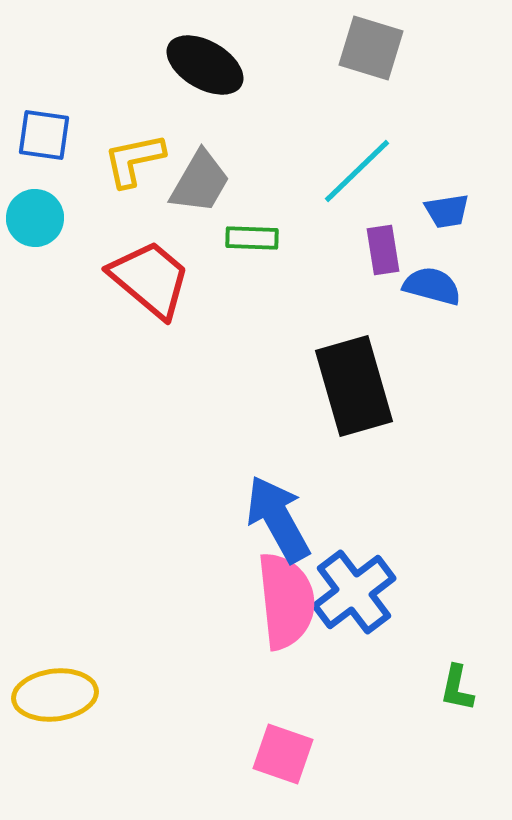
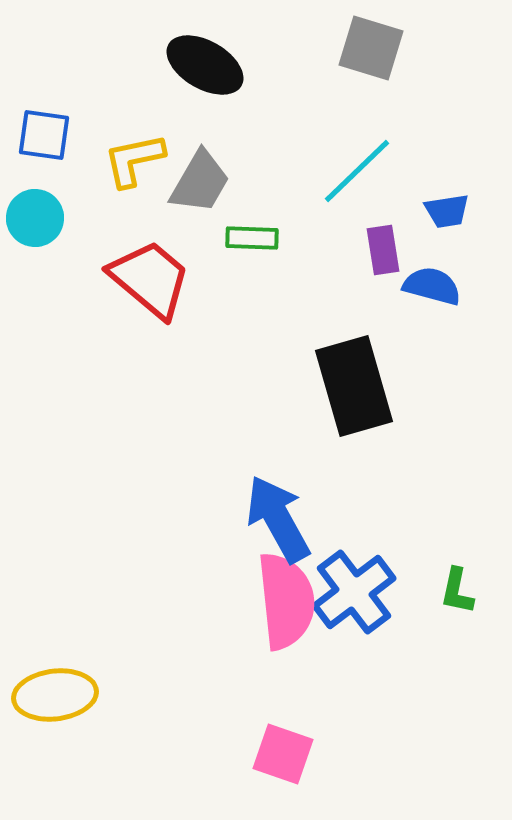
green L-shape: moved 97 px up
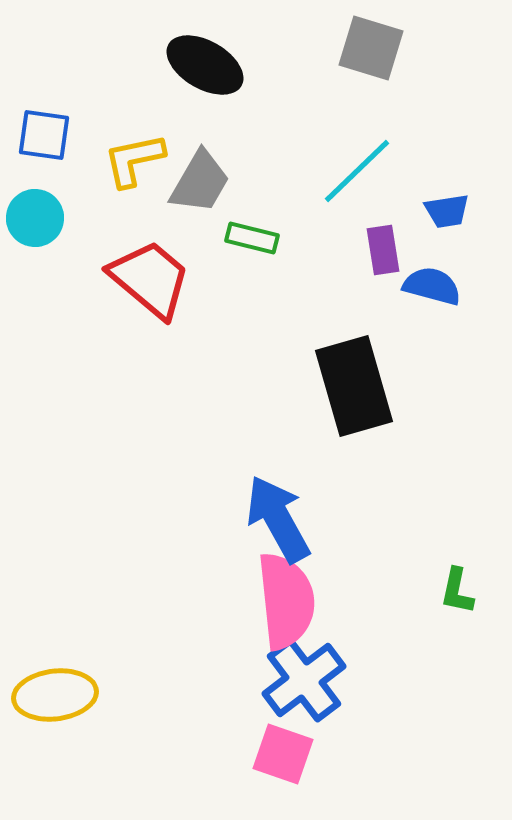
green rectangle: rotated 12 degrees clockwise
blue cross: moved 50 px left, 88 px down
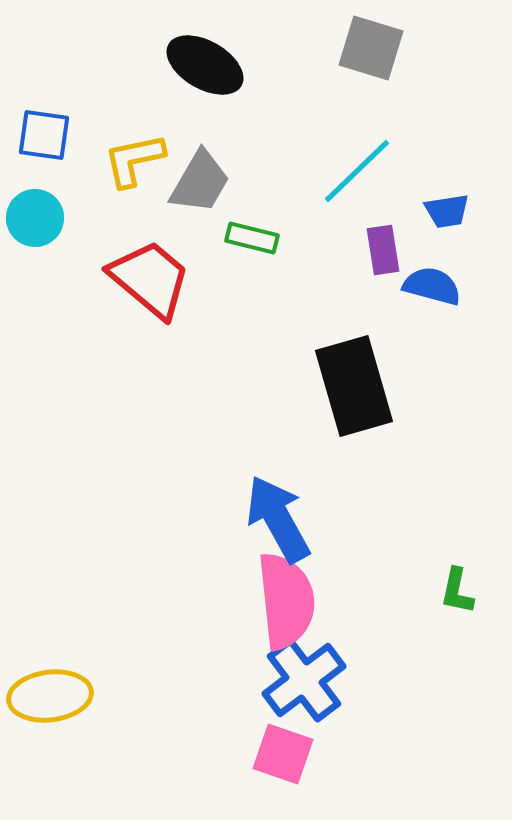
yellow ellipse: moved 5 px left, 1 px down
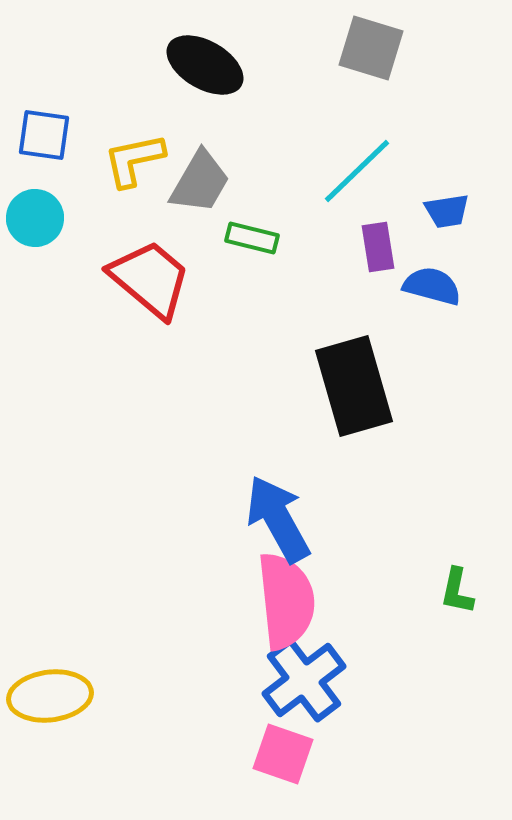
purple rectangle: moved 5 px left, 3 px up
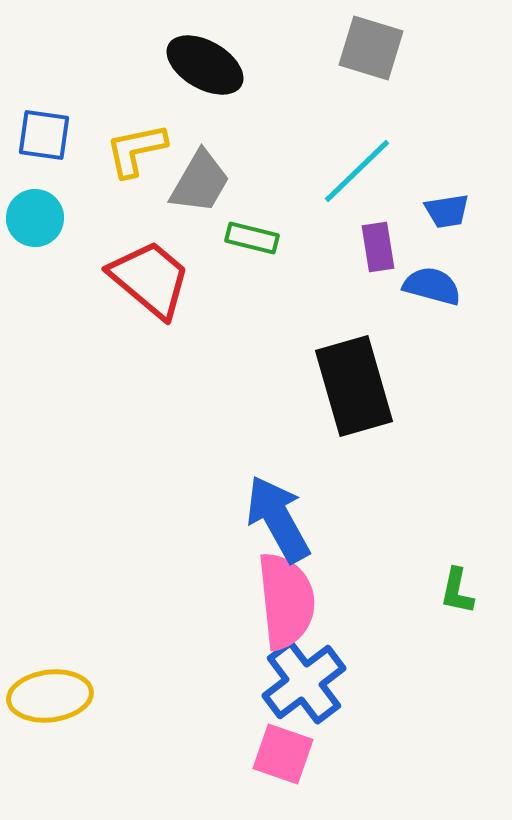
yellow L-shape: moved 2 px right, 10 px up
blue cross: moved 2 px down
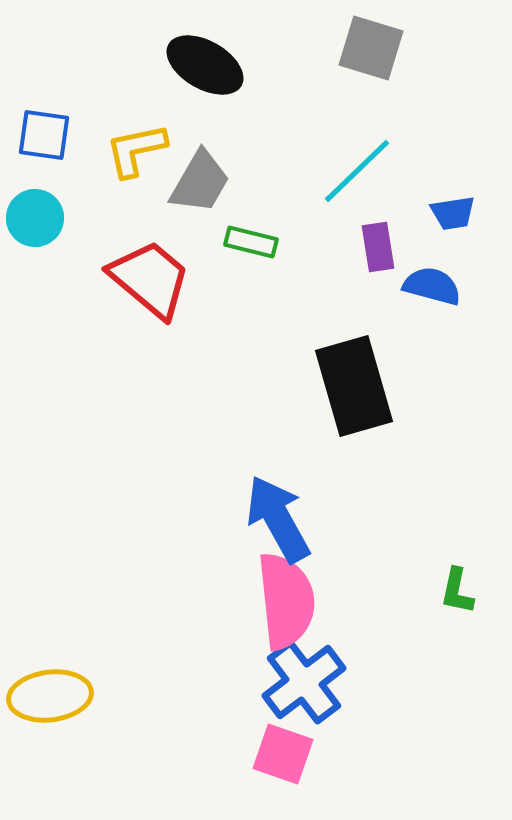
blue trapezoid: moved 6 px right, 2 px down
green rectangle: moved 1 px left, 4 px down
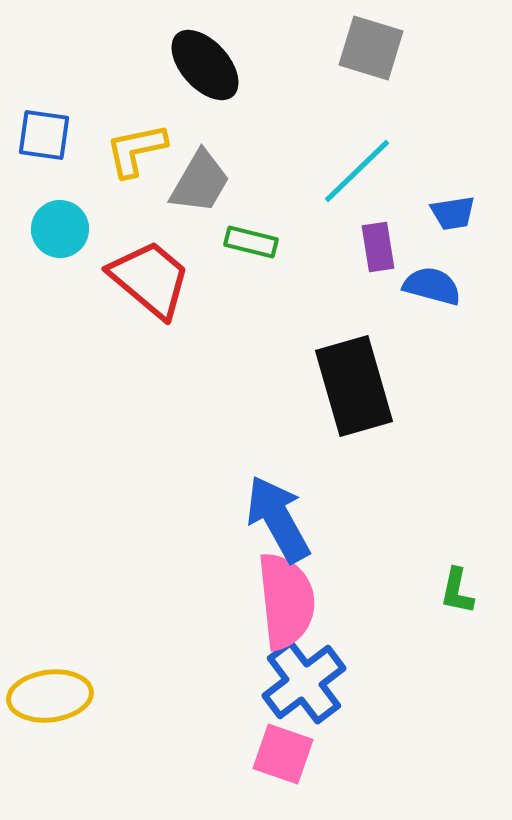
black ellipse: rotated 18 degrees clockwise
cyan circle: moved 25 px right, 11 px down
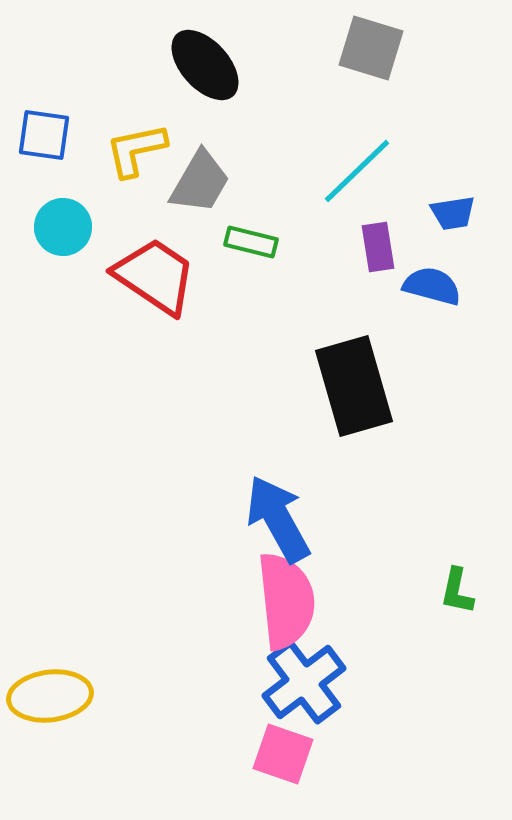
cyan circle: moved 3 px right, 2 px up
red trapezoid: moved 5 px right, 3 px up; rotated 6 degrees counterclockwise
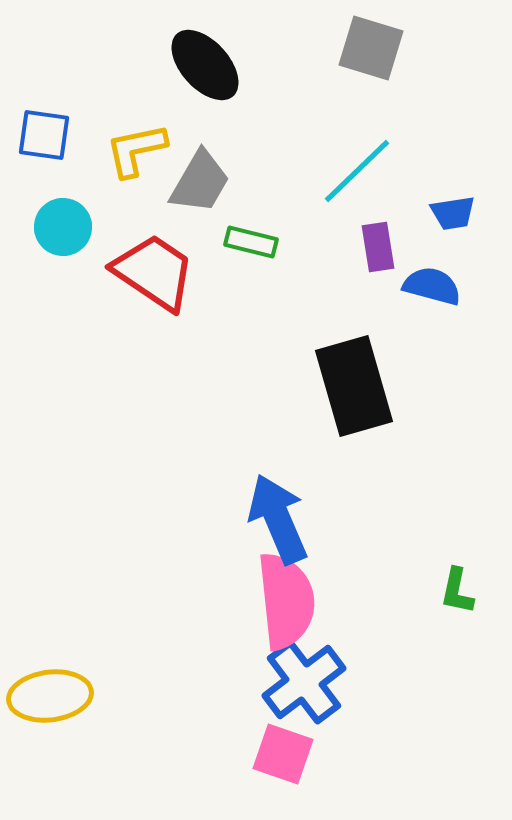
red trapezoid: moved 1 px left, 4 px up
blue arrow: rotated 6 degrees clockwise
